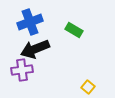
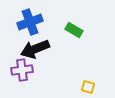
yellow square: rotated 24 degrees counterclockwise
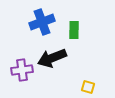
blue cross: moved 12 px right
green rectangle: rotated 60 degrees clockwise
black arrow: moved 17 px right, 9 px down
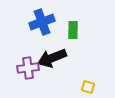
green rectangle: moved 1 px left
purple cross: moved 6 px right, 2 px up
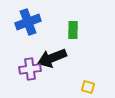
blue cross: moved 14 px left
purple cross: moved 2 px right, 1 px down
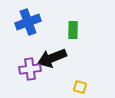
yellow square: moved 8 px left
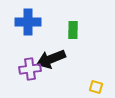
blue cross: rotated 20 degrees clockwise
black arrow: moved 1 px left, 1 px down
yellow square: moved 16 px right
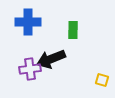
yellow square: moved 6 px right, 7 px up
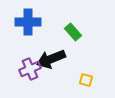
green rectangle: moved 2 px down; rotated 42 degrees counterclockwise
purple cross: rotated 15 degrees counterclockwise
yellow square: moved 16 px left
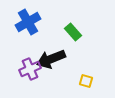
blue cross: rotated 30 degrees counterclockwise
yellow square: moved 1 px down
